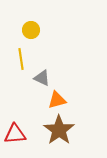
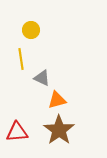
red triangle: moved 2 px right, 2 px up
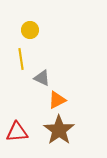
yellow circle: moved 1 px left
orange triangle: rotated 12 degrees counterclockwise
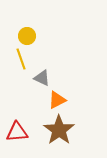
yellow circle: moved 3 px left, 6 px down
yellow line: rotated 10 degrees counterclockwise
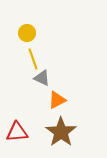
yellow circle: moved 3 px up
yellow line: moved 12 px right
brown star: moved 2 px right, 2 px down
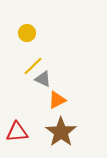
yellow line: moved 7 px down; rotated 65 degrees clockwise
gray triangle: moved 1 px right, 1 px down
